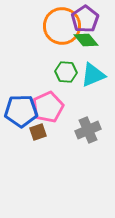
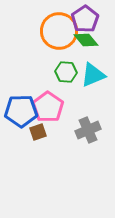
orange circle: moved 3 px left, 5 px down
pink pentagon: rotated 12 degrees counterclockwise
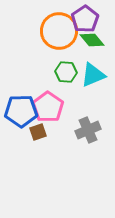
green diamond: moved 6 px right
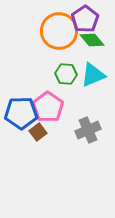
green hexagon: moved 2 px down
blue pentagon: moved 2 px down
brown square: rotated 18 degrees counterclockwise
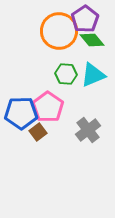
gray cross: rotated 15 degrees counterclockwise
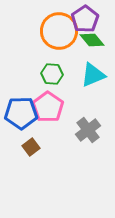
green hexagon: moved 14 px left
brown square: moved 7 px left, 15 px down
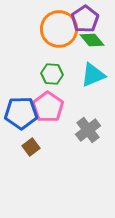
orange circle: moved 2 px up
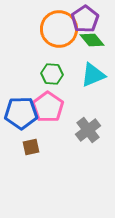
brown square: rotated 24 degrees clockwise
